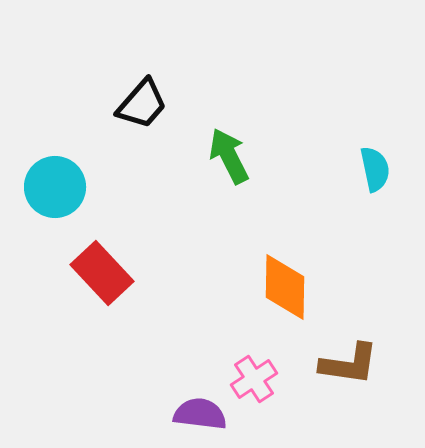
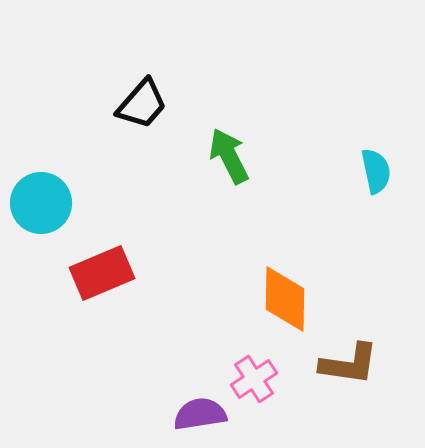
cyan semicircle: moved 1 px right, 2 px down
cyan circle: moved 14 px left, 16 px down
red rectangle: rotated 70 degrees counterclockwise
orange diamond: moved 12 px down
purple semicircle: rotated 16 degrees counterclockwise
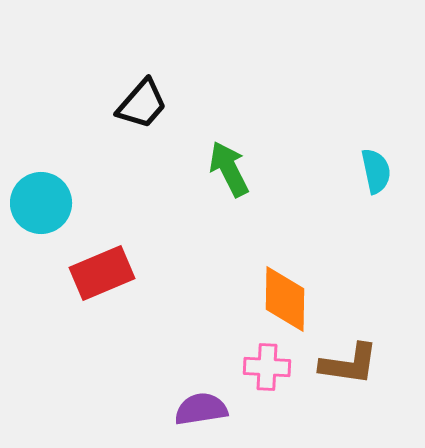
green arrow: moved 13 px down
pink cross: moved 13 px right, 12 px up; rotated 36 degrees clockwise
purple semicircle: moved 1 px right, 5 px up
